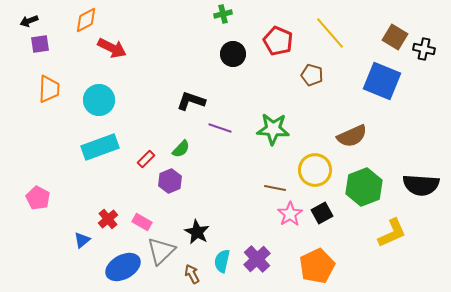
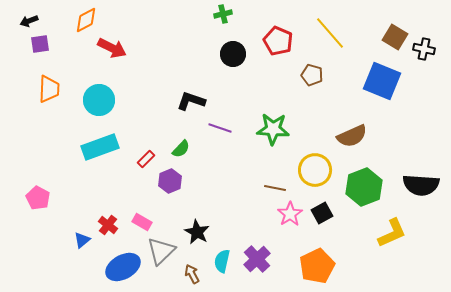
red cross: moved 6 px down; rotated 12 degrees counterclockwise
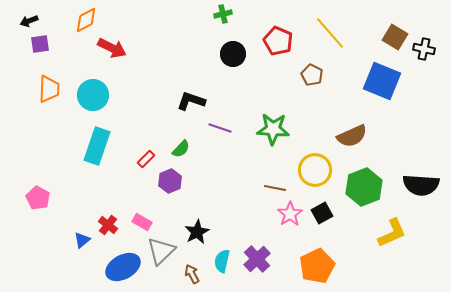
brown pentagon: rotated 10 degrees clockwise
cyan circle: moved 6 px left, 5 px up
cyan rectangle: moved 3 px left, 1 px up; rotated 51 degrees counterclockwise
black star: rotated 15 degrees clockwise
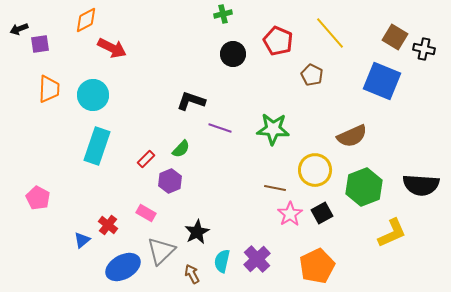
black arrow: moved 10 px left, 8 px down
pink rectangle: moved 4 px right, 9 px up
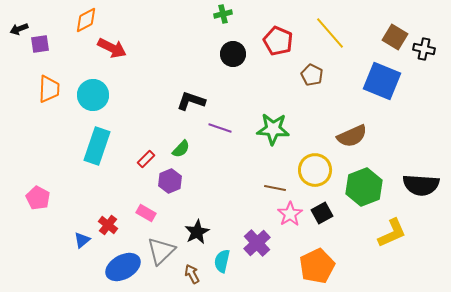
purple cross: moved 16 px up
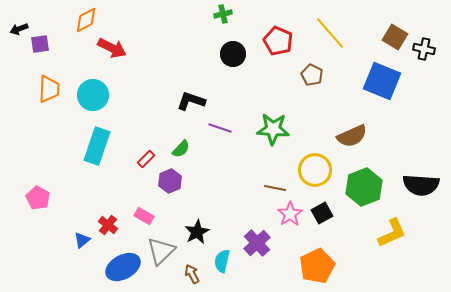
pink rectangle: moved 2 px left, 3 px down
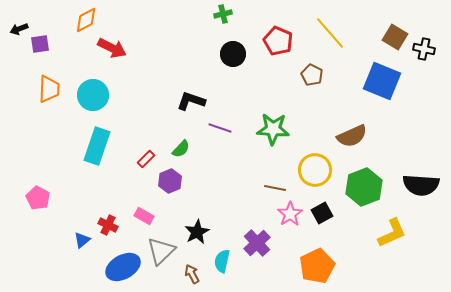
red cross: rotated 12 degrees counterclockwise
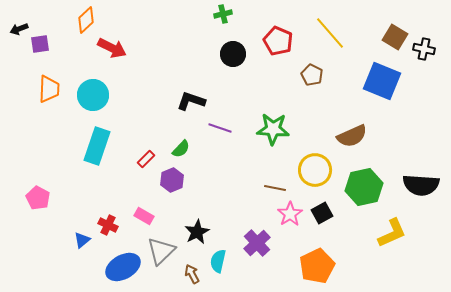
orange diamond: rotated 16 degrees counterclockwise
purple hexagon: moved 2 px right, 1 px up
green hexagon: rotated 9 degrees clockwise
cyan semicircle: moved 4 px left
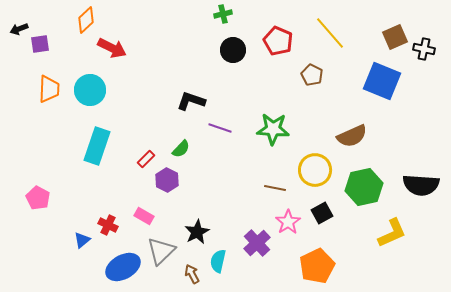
brown square: rotated 35 degrees clockwise
black circle: moved 4 px up
cyan circle: moved 3 px left, 5 px up
purple hexagon: moved 5 px left; rotated 10 degrees counterclockwise
pink star: moved 2 px left, 8 px down
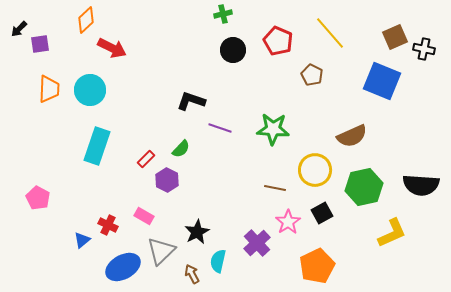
black arrow: rotated 24 degrees counterclockwise
